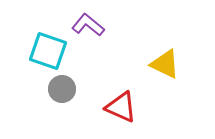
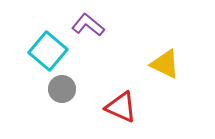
cyan square: rotated 21 degrees clockwise
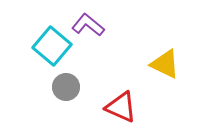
cyan square: moved 4 px right, 5 px up
gray circle: moved 4 px right, 2 px up
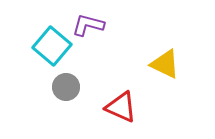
purple L-shape: rotated 24 degrees counterclockwise
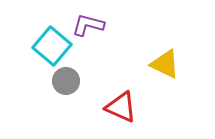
gray circle: moved 6 px up
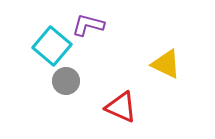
yellow triangle: moved 1 px right
